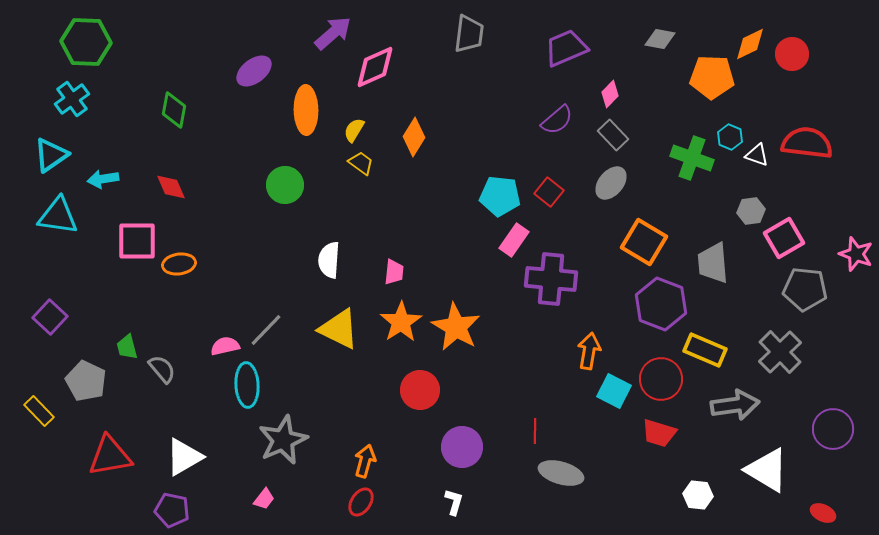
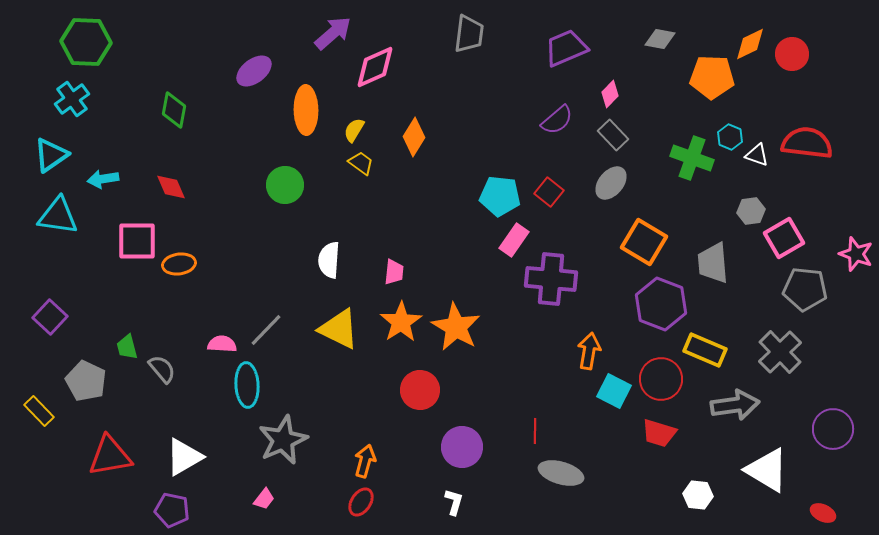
pink semicircle at (225, 346): moved 3 px left, 2 px up; rotated 16 degrees clockwise
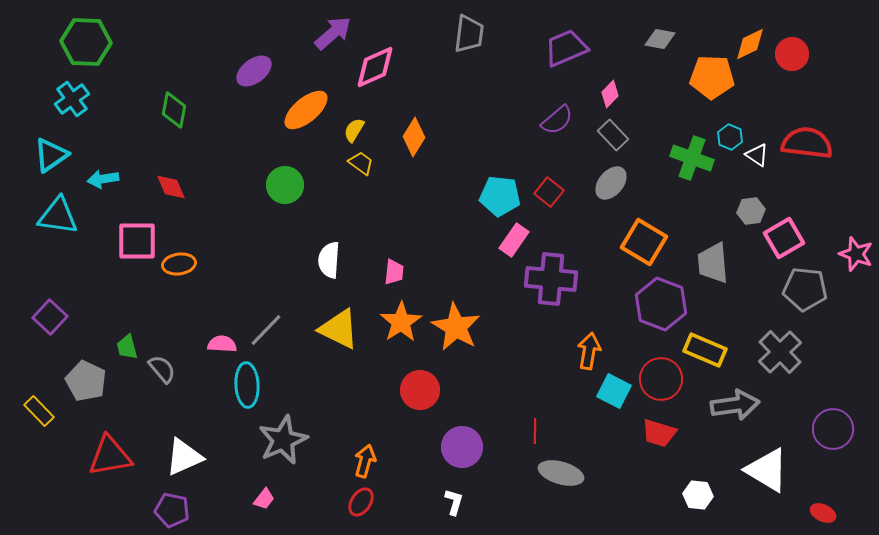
orange ellipse at (306, 110): rotated 51 degrees clockwise
white triangle at (757, 155): rotated 15 degrees clockwise
white triangle at (184, 457): rotated 6 degrees clockwise
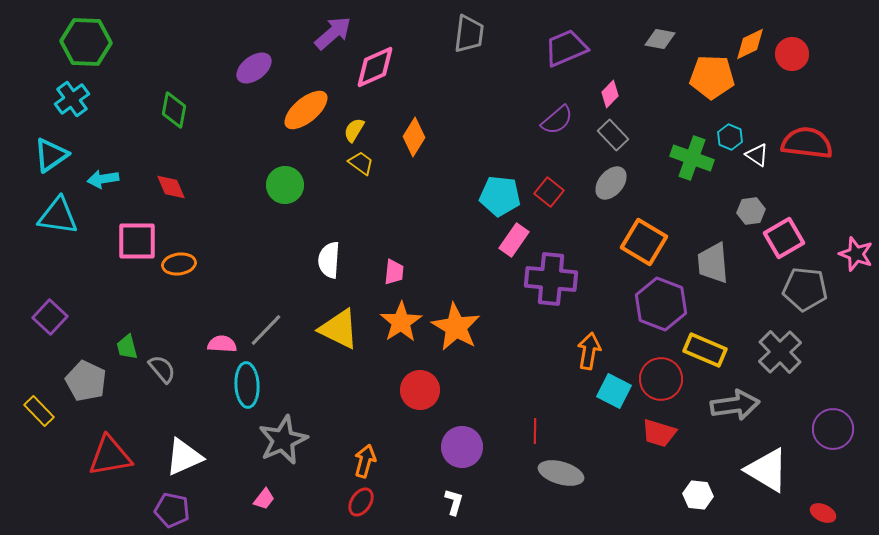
purple ellipse at (254, 71): moved 3 px up
